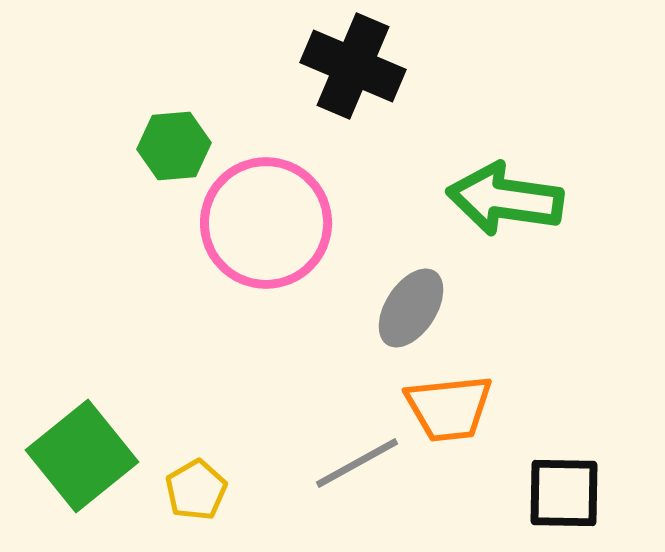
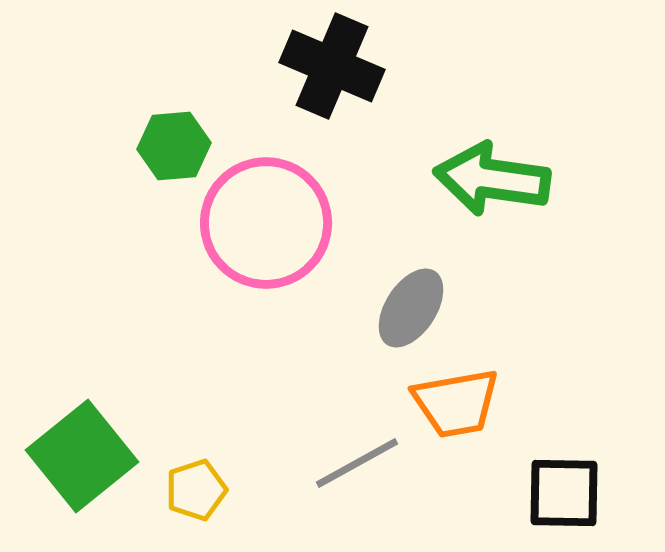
black cross: moved 21 px left
green arrow: moved 13 px left, 20 px up
orange trapezoid: moved 7 px right, 5 px up; rotated 4 degrees counterclockwise
yellow pentagon: rotated 12 degrees clockwise
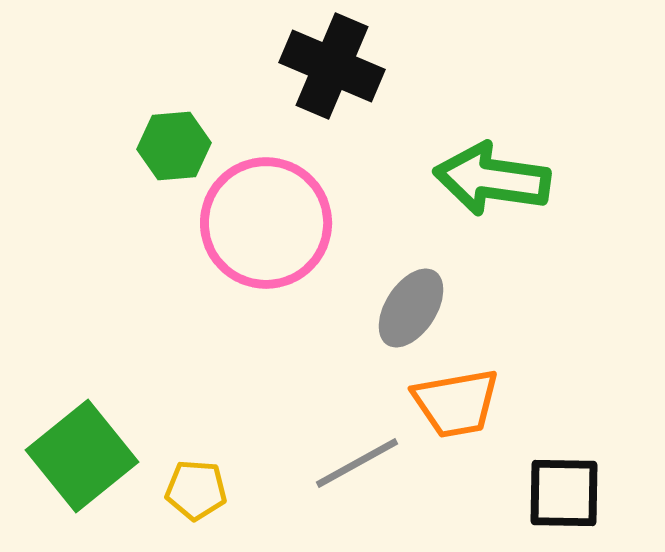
yellow pentagon: rotated 22 degrees clockwise
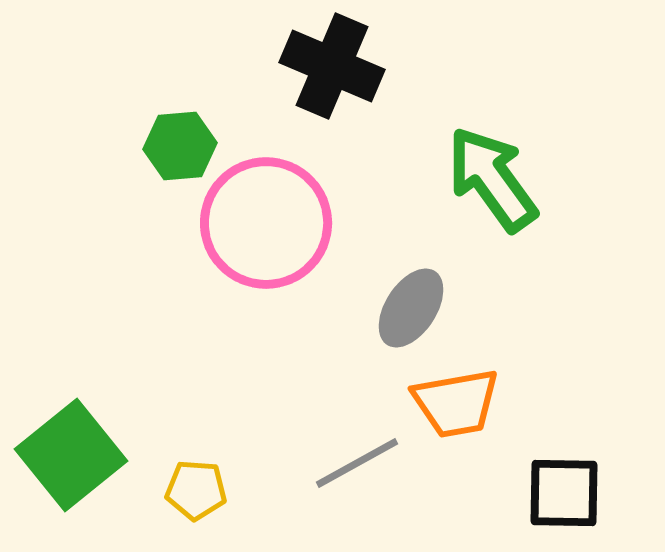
green hexagon: moved 6 px right
green arrow: rotated 46 degrees clockwise
green square: moved 11 px left, 1 px up
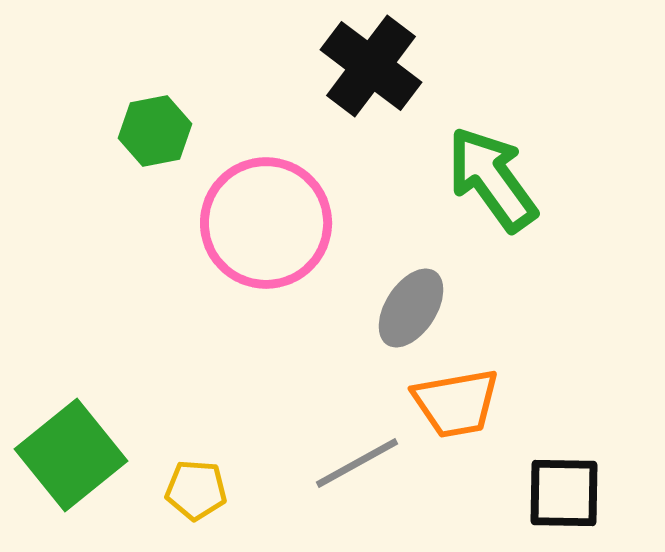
black cross: moved 39 px right; rotated 14 degrees clockwise
green hexagon: moved 25 px left, 15 px up; rotated 6 degrees counterclockwise
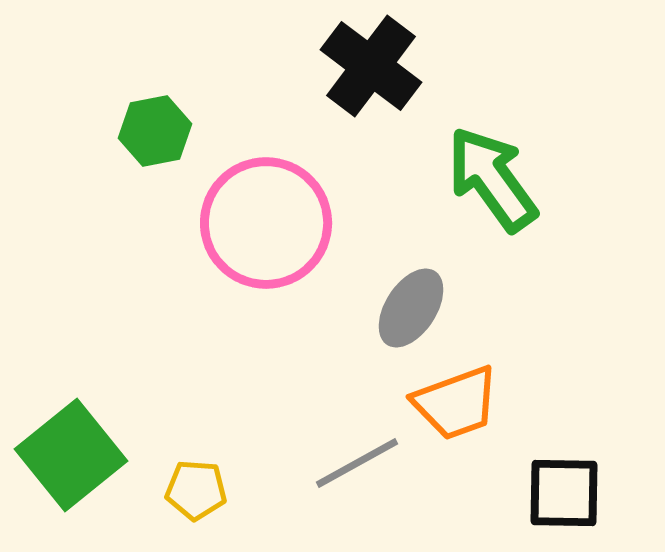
orange trapezoid: rotated 10 degrees counterclockwise
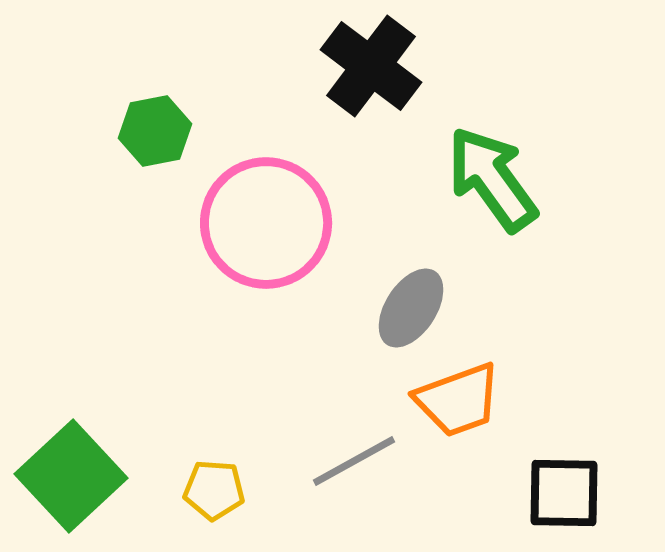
orange trapezoid: moved 2 px right, 3 px up
green square: moved 21 px down; rotated 4 degrees counterclockwise
gray line: moved 3 px left, 2 px up
yellow pentagon: moved 18 px right
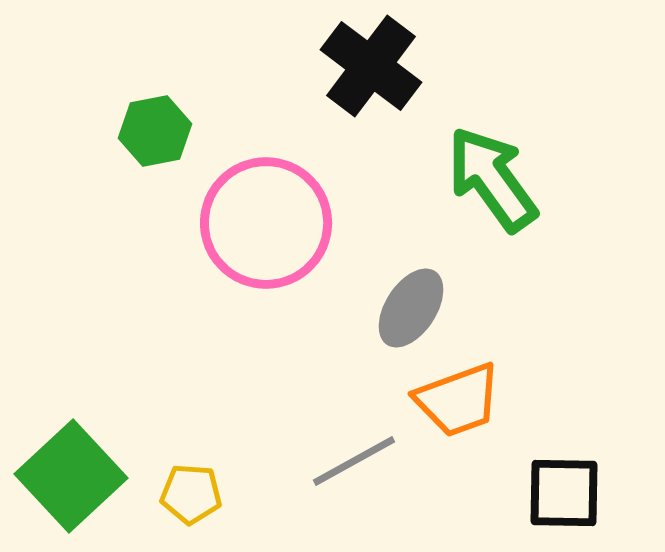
yellow pentagon: moved 23 px left, 4 px down
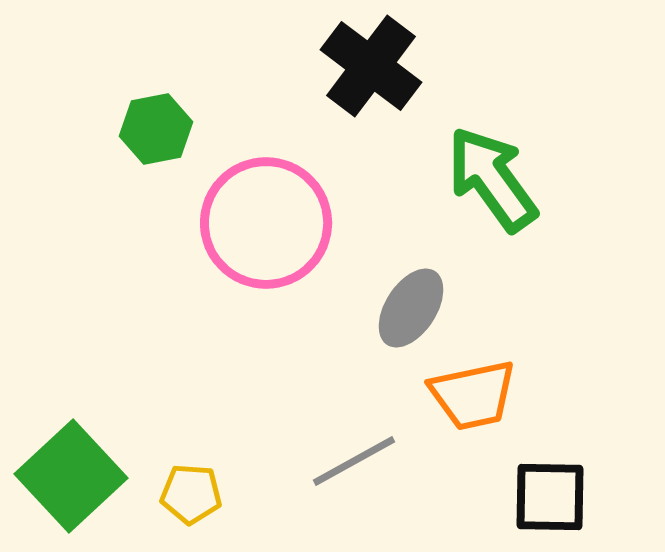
green hexagon: moved 1 px right, 2 px up
orange trapezoid: moved 15 px right, 5 px up; rotated 8 degrees clockwise
black square: moved 14 px left, 4 px down
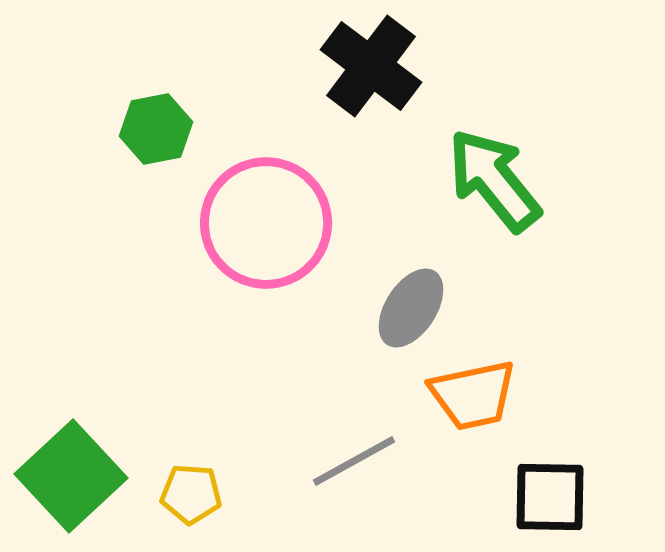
green arrow: moved 2 px right, 1 px down; rotated 3 degrees counterclockwise
